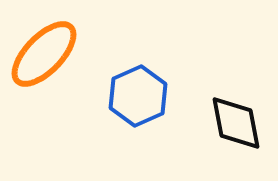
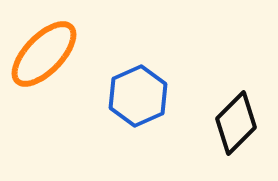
black diamond: rotated 56 degrees clockwise
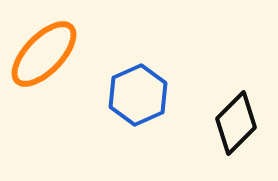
blue hexagon: moved 1 px up
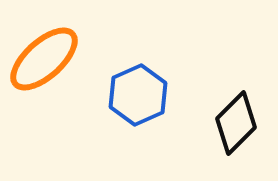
orange ellipse: moved 5 px down; rotated 4 degrees clockwise
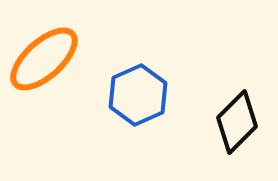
black diamond: moved 1 px right, 1 px up
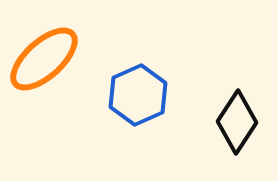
black diamond: rotated 12 degrees counterclockwise
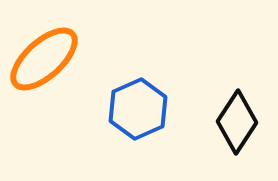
blue hexagon: moved 14 px down
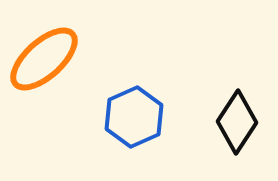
blue hexagon: moved 4 px left, 8 px down
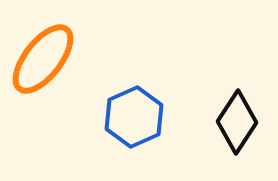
orange ellipse: moved 1 px left; rotated 10 degrees counterclockwise
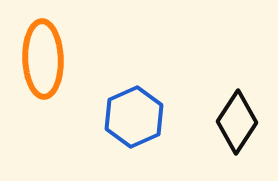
orange ellipse: rotated 40 degrees counterclockwise
